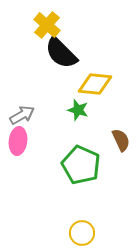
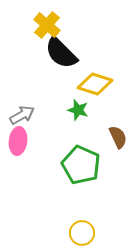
yellow diamond: rotated 12 degrees clockwise
brown semicircle: moved 3 px left, 3 px up
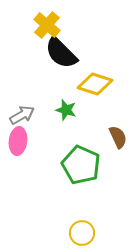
green star: moved 12 px left
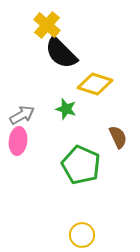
green star: moved 1 px up
yellow circle: moved 2 px down
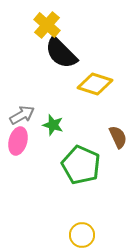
green star: moved 13 px left, 16 px down
pink ellipse: rotated 8 degrees clockwise
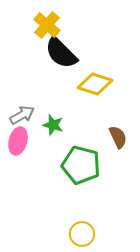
green pentagon: rotated 9 degrees counterclockwise
yellow circle: moved 1 px up
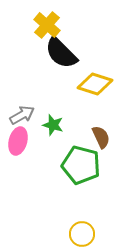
brown semicircle: moved 17 px left
